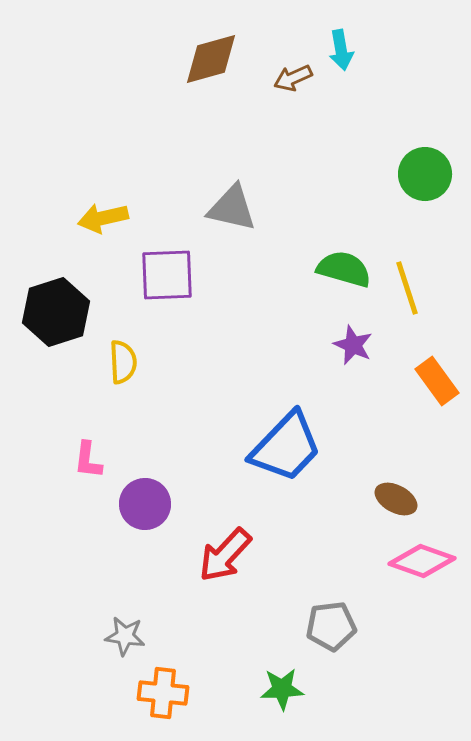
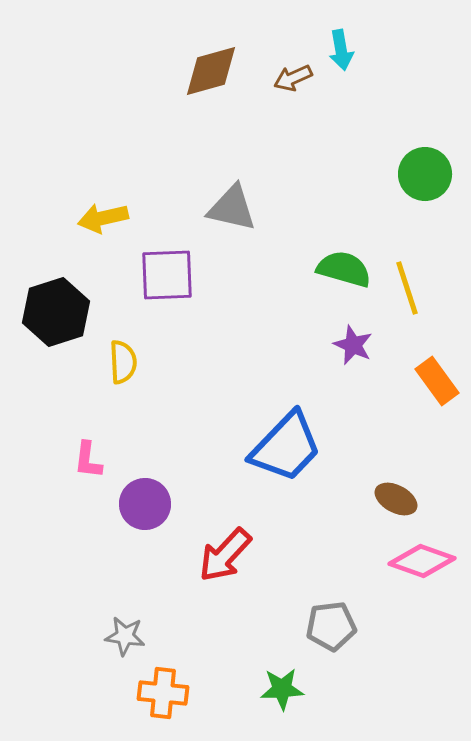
brown diamond: moved 12 px down
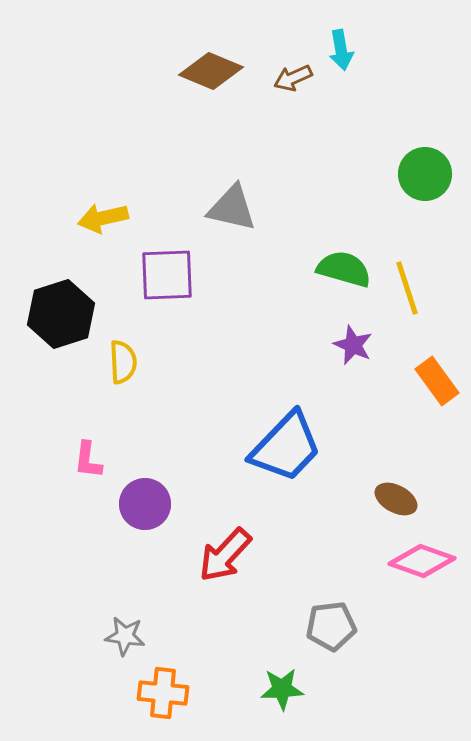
brown diamond: rotated 38 degrees clockwise
black hexagon: moved 5 px right, 2 px down
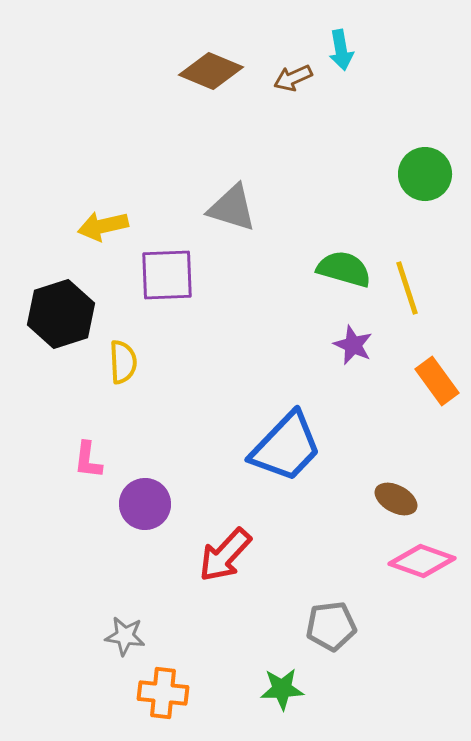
gray triangle: rotated 4 degrees clockwise
yellow arrow: moved 8 px down
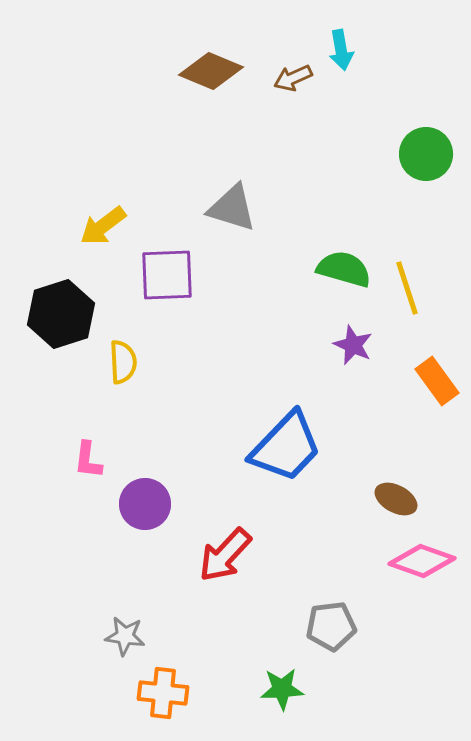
green circle: moved 1 px right, 20 px up
yellow arrow: rotated 24 degrees counterclockwise
